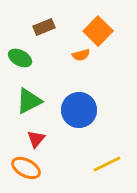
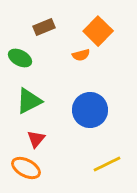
blue circle: moved 11 px right
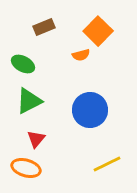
green ellipse: moved 3 px right, 6 px down
orange ellipse: rotated 12 degrees counterclockwise
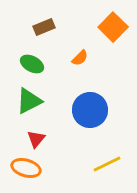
orange square: moved 15 px right, 4 px up
orange semicircle: moved 1 px left, 3 px down; rotated 30 degrees counterclockwise
green ellipse: moved 9 px right
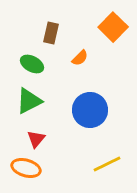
brown rectangle: moved 7 px right, 6 px down; rotated 55 degrees counterclockwise
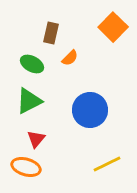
orange semicircle: moved 10 px left
orange ellipse: moved 1 px up
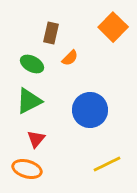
orange ellipse: moved 1 px right, 2 px down
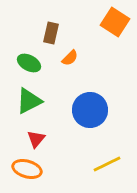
orange square: moved 2 px right, 5 px up; rotated 12 degrees counterclockwise
green ellipse: moved 3 px left, 1 px up
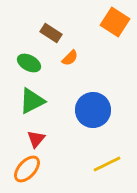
brown rectangle: rotated 70 degrees counterclockwise
green triangle: moved 3 px right
blue circle: moved 3 px right
orange ellipse: rotated 64 degrees counterclockwise
